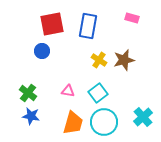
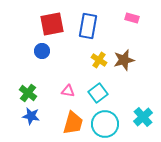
cyan circle: moved 1 px right, 2 px down
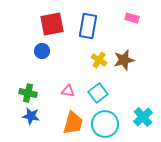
green cross: rotated 24 degrees counterclockwise
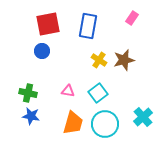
pink rectangle: rotated 72 degrees counterclockwise
red square: moved 4 px left
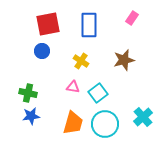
blue rectangle: moved 1 px right, 1 px up; rotated 10 degrees counterclockwise
yellow cross: moved 18 px left, 1 px down
pink triangle: moved 5 px right, 4 px up
blue star: rotated 18 degrees counterclockwise
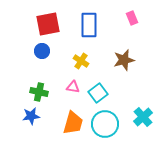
pink rectangle: rotated 56 degrees counterclockwise
green cross: moved 11 px right, 1 px up
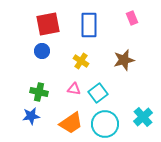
pink triangle: moved 1 px right, 2 px down
orange trapezoid: moved 2 px left; rotated 40 degrees clockwise
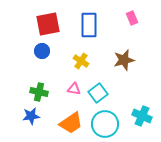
cyan cross: moved 1 px left, 1 px up; rotated 24 degrees counterclockwise
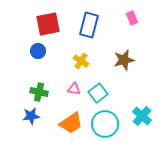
blue rectangle: rotated 15 degrees clockwise
blue circle: moved 4 px left
cyan cross: rotated 18 degrees clockwise
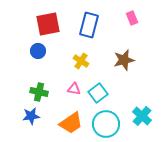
cyan circle: moved 1 px right
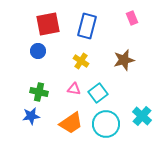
blue rectangle: moved 2 px left, 1 px down
